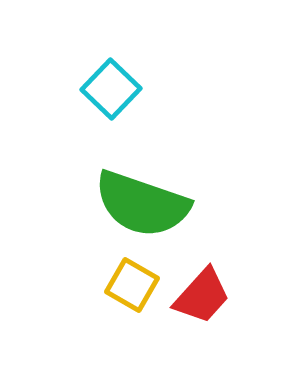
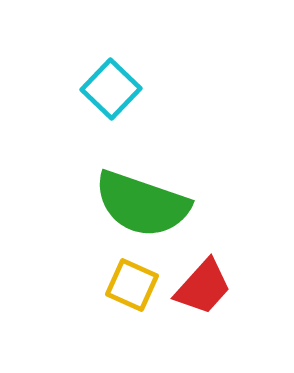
yellow square: rotated 6 degrees counterclockwise
red trapezoid: moved 1 px right, 9 px up
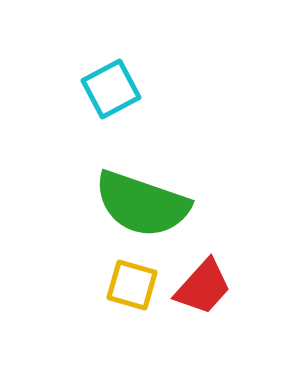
cyan square: rotated 18 degrees clockwise
yellow square: rotated 8 degrees counterclockwise
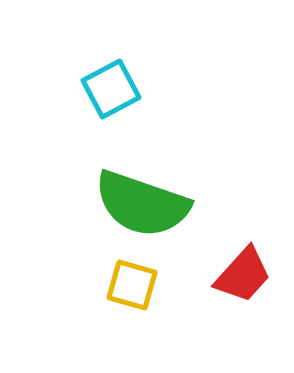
red trapezoid: moved 40 px right, 12 px up
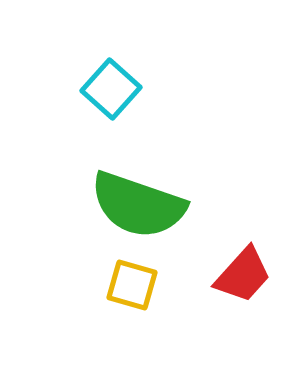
cyan square: rotated 20 degrees counterclockwise
green semicircle: moved 4 px left, 1 px down
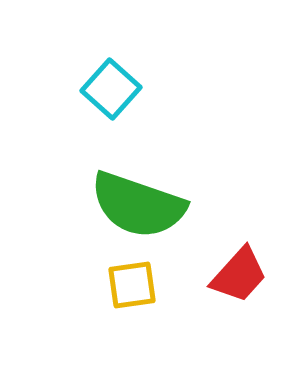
red trapezoid: moved 4 px left
yellow square: rotated 24 degrees counterclockwise
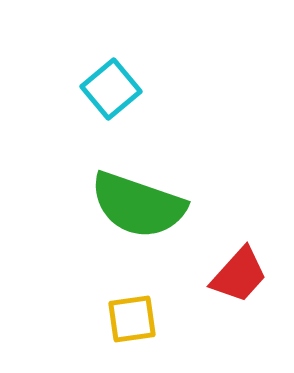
cyan square: rotated 8 degrees clockwise
yellow square: moved 34 px down
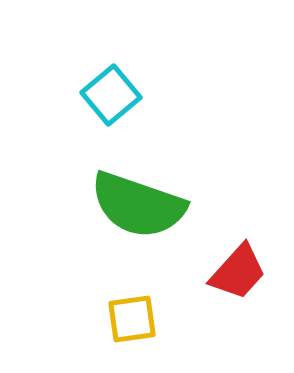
cyan square: moved 6 px down
red trapezoid: moved 1 px left, 3 px up
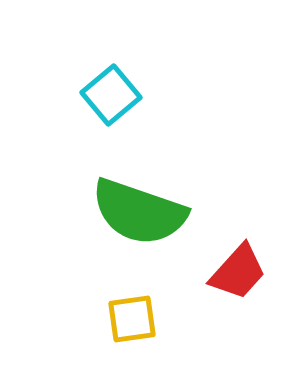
green semicircle: moved 1 px right, 7 px down
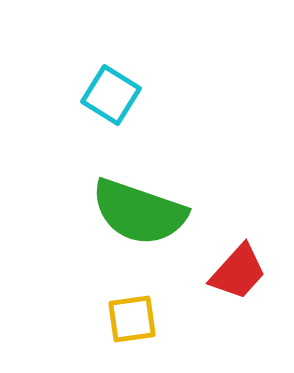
cyan square: rotated 18 degrees counterclockwise
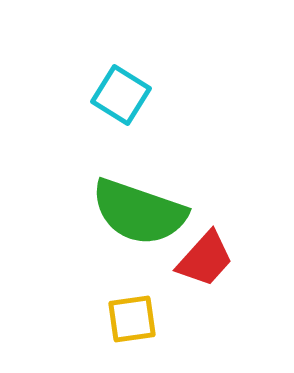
cyan square: moved 10 px right
red trapezoid: moved 33 px left, 13 px up
